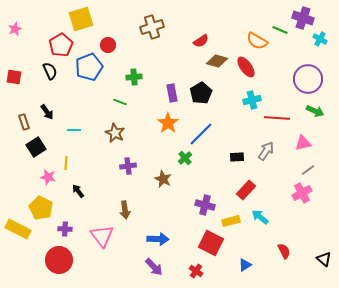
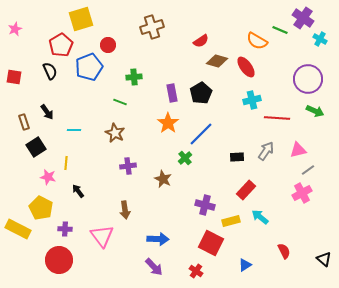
purple cross at (303, 18): rotated 15 degrees clockwise
pink triangle at (303, 143): moved 5 px left, 7 px down
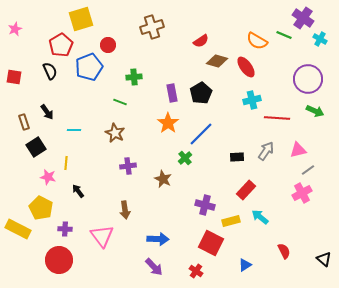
green line at (280, 30): moved 4 px right, 5 px down
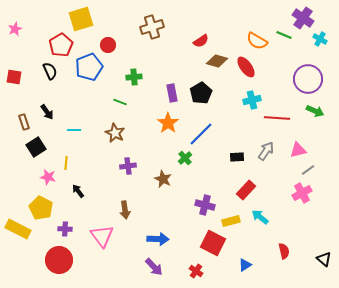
red square at (211, 243): moved 2 px right
red semicircle at (284, 251): rotated 14 degrees clockwise
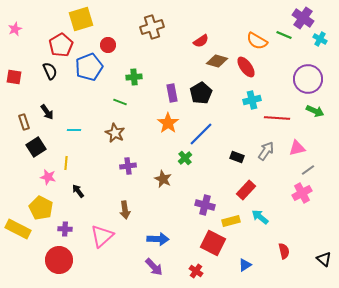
pink triangle at (298, 150): moved 1 px left, 2 px up
black rectangle at (237, 157): rotated 24 degrees clockwise
pink triangle at (102, 236): rotated 25 degrees clockwise
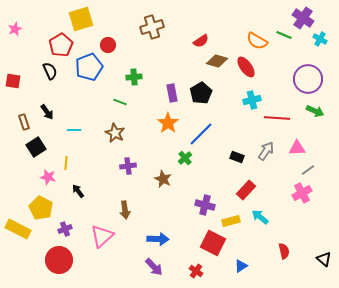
red square at (14, 77): moved 1 px left, 4 px down
pink triangle at (297, 148): rotated 12 degrees clockwise
purple cross at (65, 229): rotated 24 degrees counterclockwise
blue triangle at (245, 265): moved 4 px left, 1 px down
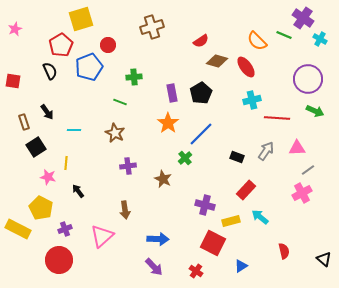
orange semicircle at (257, 41): rotated 15 degrees clockwise
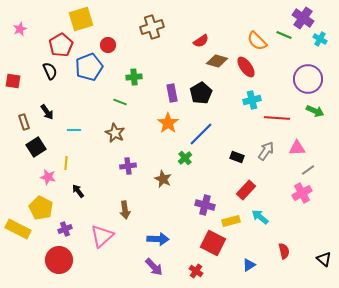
pink star at (15, 29): moved 5 px right
blue triangle at (241, 266): moved 8 px right, 1 px up
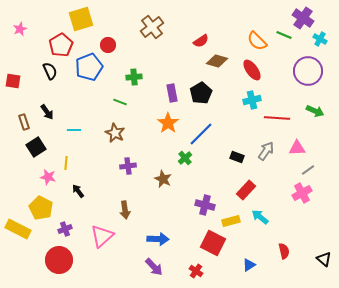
brown cross at (152, 27): rotated 20 degrees counterclockwise
red ellipse at (246, 67): moved 6 px right, 3 px down
purple circle at (308, 79): moved 8 px up
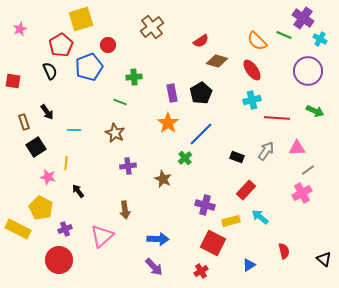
red cross at (196, 271): moved 5 px right; rotated 24 degrees clockwise
